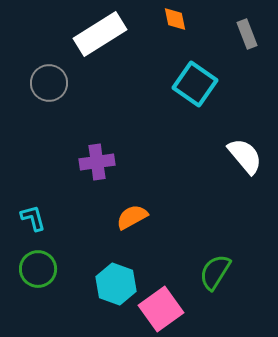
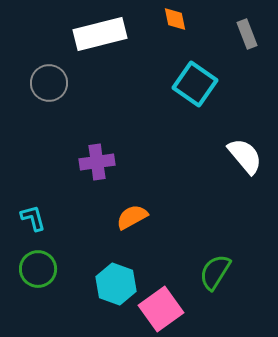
white rectangle: rotated 18 degrees clockwise
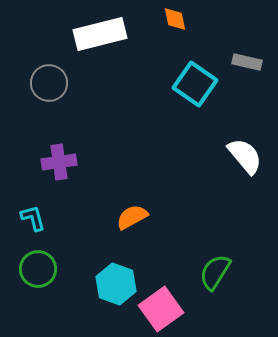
gray rectangle: moved 28 px down; rotated 56 degrees counterclockwise
purple cross: moved 38 px left
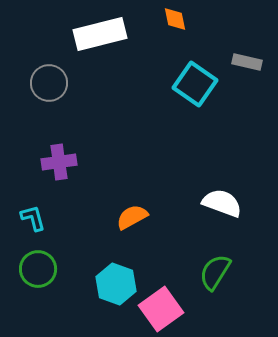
white semicircle: moved 23 px left, 47 px down; rotated 30 degrees counterclockwise
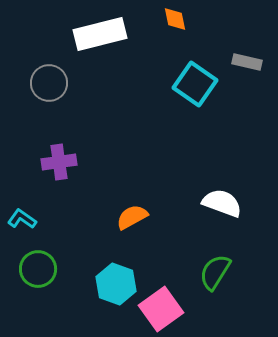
cyan L-shape: moved 11 px left, 1 px down; rotated 40 degrees counterclockwise
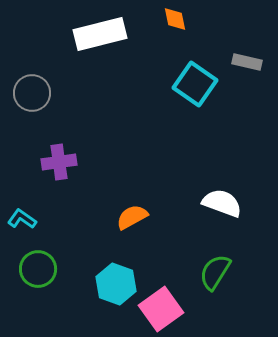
gray circle: moved 17 px left, 10 px down
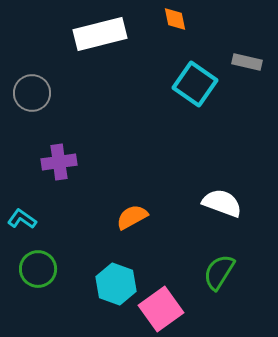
green semicircle: moved 4 px right
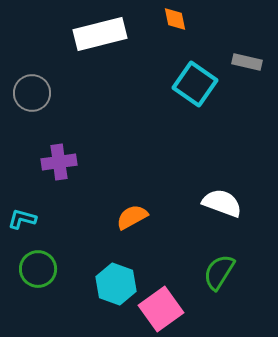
cyan L-shape: rotated 20 degrees counterclockwise
